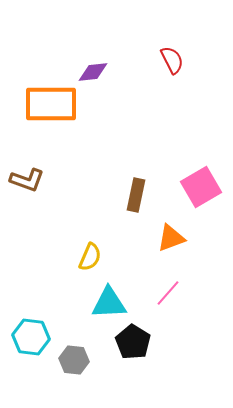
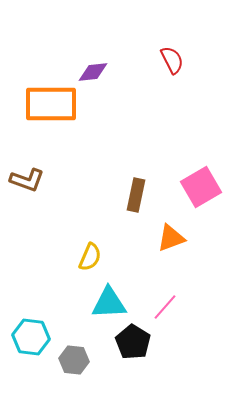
pink line: moved 3 px left, 14 px down
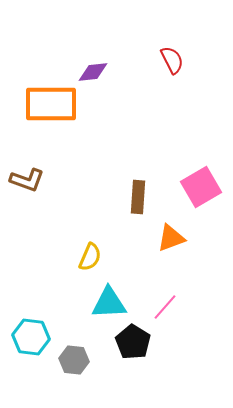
brown rectangle: moved 2 px right, 2 px down; rotated 8 degrees counterclockwise
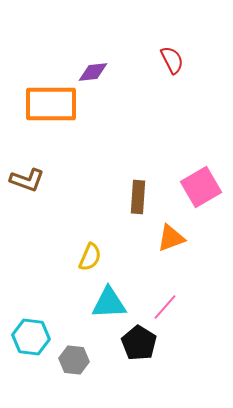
black pentagon: moved 6 px right, 1 px down
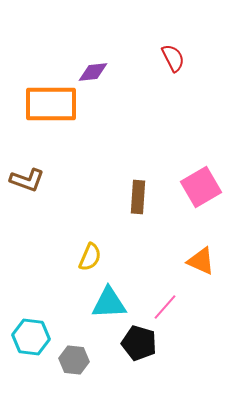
red semicircle: moved 1 px right, 2 px up
orange triangle: moved 30 px right, 23 px down; rotated 44 degrees clockwise
black pentagon: rotated 16 degrees counterclockwise
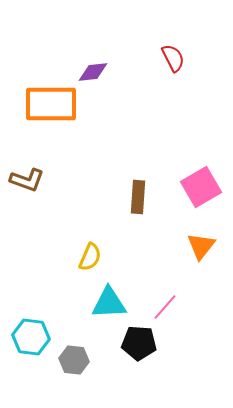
orange triangle: moved 15 px up; rotated 44 degrees clockwise
black pentagon: rotated 12 degrees counterclockwise
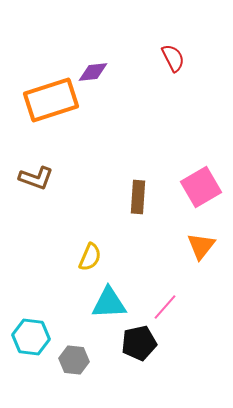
orange rectangle: moved 4 px up; rotated 18 degrees counterclockwise
brown L-shape: moved 9 px right, 2 px up
black pentagon: rotated 16 degrees counterclockwise
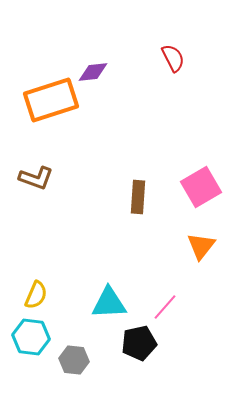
yellow semicircle: moved 54 px left, 38 px down
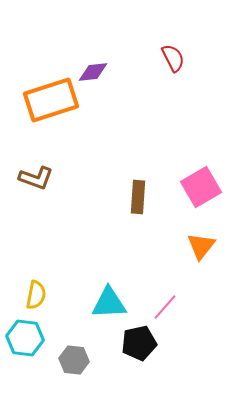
yellow semicircle: rotated 12 degrees counterclockwise
cyan hexagon: moved 6 px left, 1 px down
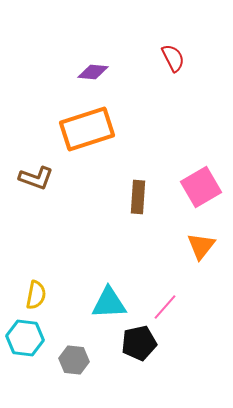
purple diamond: rotated 12 degrees clockwise
orange rectangle: moved 36 px right, 29 px down
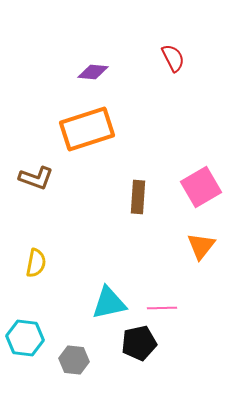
yellow semicircle: moved 32 px up
cyan triangle: rotated 9 degrees counterclockwise
pink line: moved 3 px left, 1 px down; rotated 48 degrees clockwise
